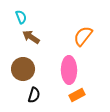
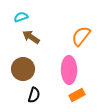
cyan semicircle: rotated 88 degrees counterclockwise
orange semicircle: moved 2 px left
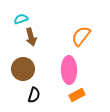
cyan semicircle: moved 2 px down
brown arrow: rotated 138 degrees counterclockwise
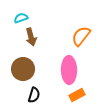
cyan semicircle: moved 1 px up
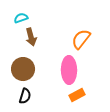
orange semicircle: moved 3 px down
black semicircle: moved 9 px left, 1 px down
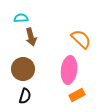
cyan semicircle: rotated 16 degrees clockwise
orange semicircle: rotated 95 degrees clockwise
pink ellipse: rotated 8 degrees clockwise
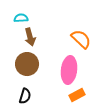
brown arrow: moved 1 px left
brown circle: moved 4 px right, 5 px up
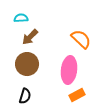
brown arrow: rotated 60 degrees clockwise
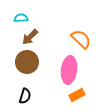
brown circle: moved 2 px up
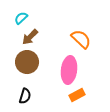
cyan semicircle: rotated 40 degrees counterclockwise
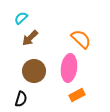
brown arrow: moved 1 px down
brown circle: moved 7 px right, 9 px down
pink ellipse: moved 2 px up
black semicircle: moved 4 px left, 3 px down
